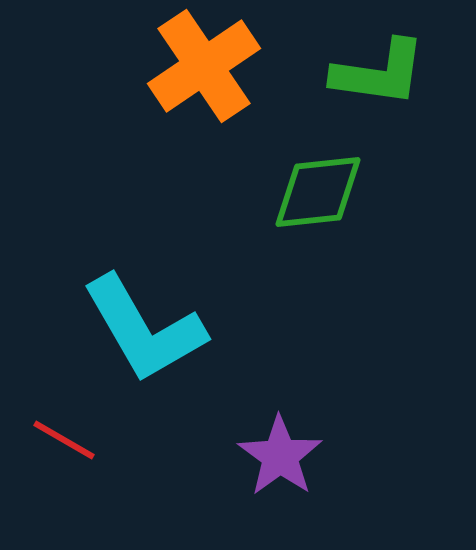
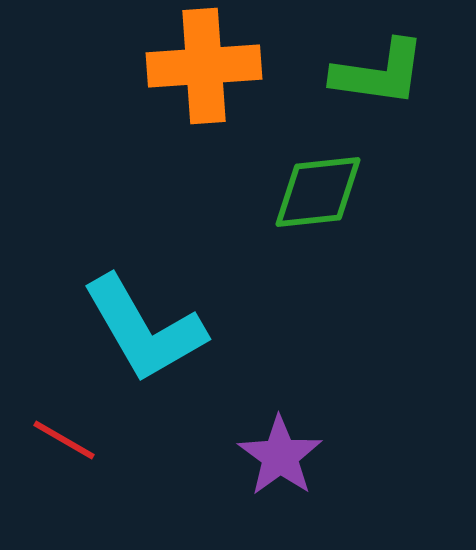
orange cross: rotated 30 degrees clockwise
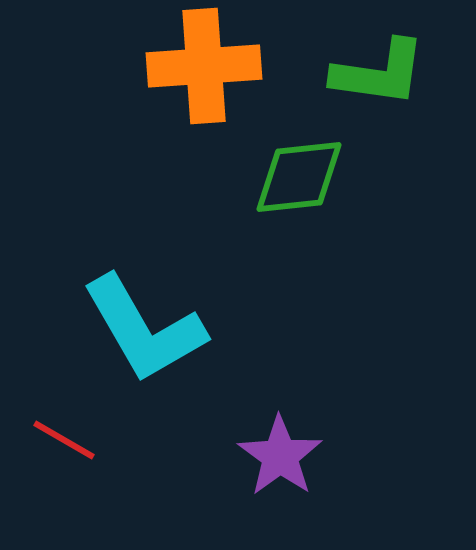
green diamond: moved 19 px left, 15 px up
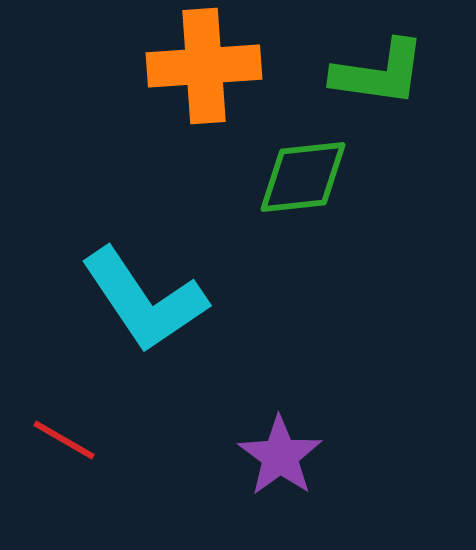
green diamond: moved 4 px right
cyan L-shape: moved 29 px up; rotated 4 degrees counterclockwise
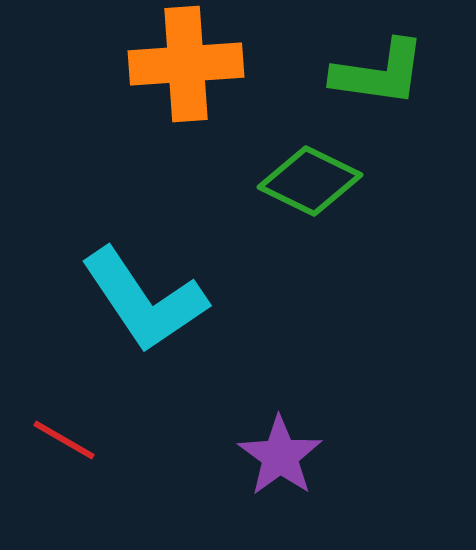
orange cross: moved 18 px left, 2 px up
green diamond: moved 7 px right, 4 px down; rotated 32 degrees clockwise
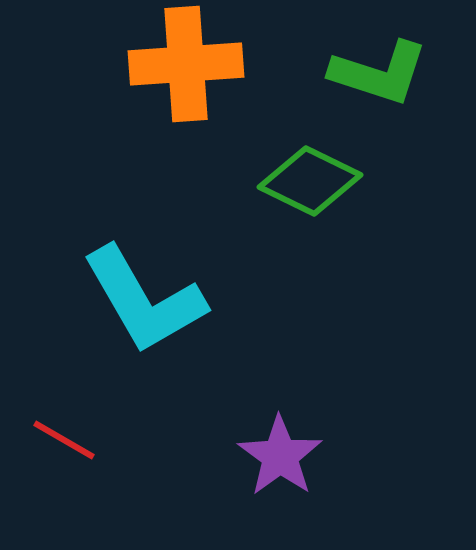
green L-shape: rotated 10 degrees clockwise
cyan L-shape: rotated 4 degrees clockwise
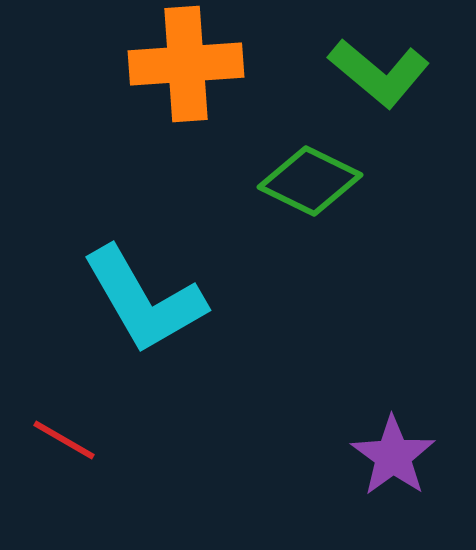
green L-shape: rotated 22 degrees clockwise
purple star: moved 113 px right
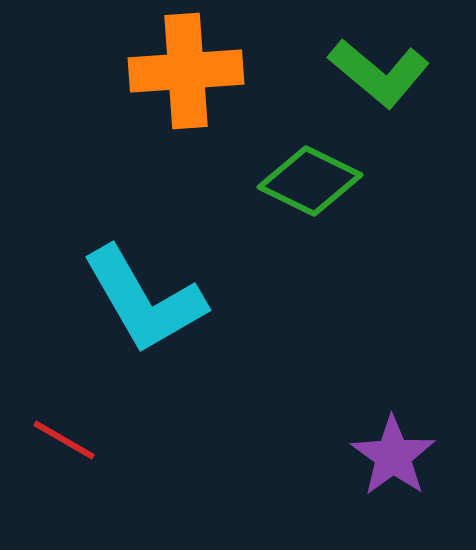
orange cross: moved 7 px down
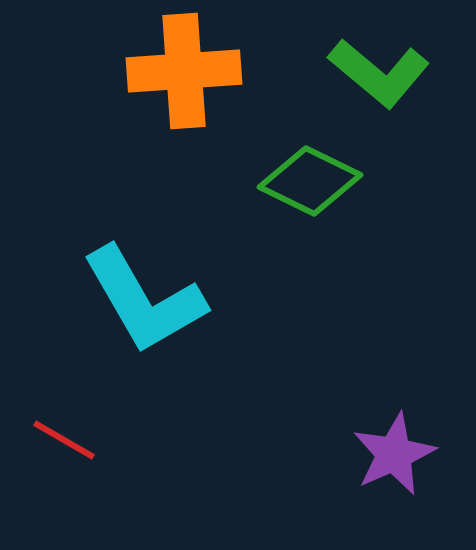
orange cross: moved 2 px left
purple star: moved 1 px right, 2 px up; rotated 12 degrees clockwise
